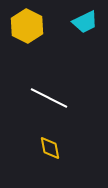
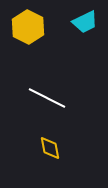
yellow hexagon: moved 1 px right, 1 px down
white line: moved 2 px left
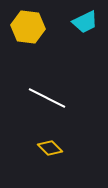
yellow hexagon: rotated 20 degrees counterclockwise
yellow diamond: rotated 35 degrees counterclockwise
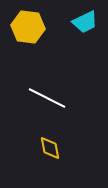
yellow diamond: rotated 35 degrees clockwise
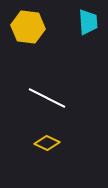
cyan trapezoid: moved 3 px right; rotated 68 degrees counterclockwise
yellow diamond: moved 3 px left, 5 px up; rotated 55 degrees counterclockwise
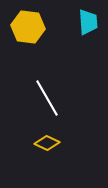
white line: rotated 33 degrees clockwise
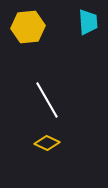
yellow hexagon: rotated 12 degrees counterclockwise
white line: moved 2 px down
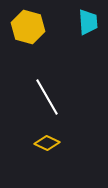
yellow hexagon: rotated 20 degrees clockwise
white line: moved 3 px up
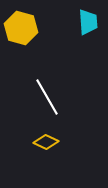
yellow hexagon: moved 7 px left, 1 px down
yellow diamond: moved 1 px left, 1 px up
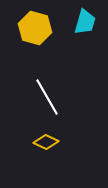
cyan trapezoid: moved 3 px left; rotated 20 degrees clockwise
yellow hexagon: moved 14 px right
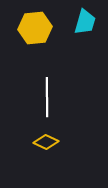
yellow hexagon: rotated 20 degrees counterclockwise
white line: rotated 30 degrees clockwise
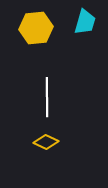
yellow hexagon: moved 1 px right
